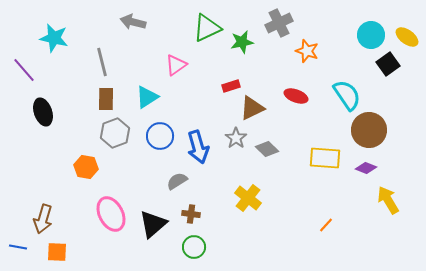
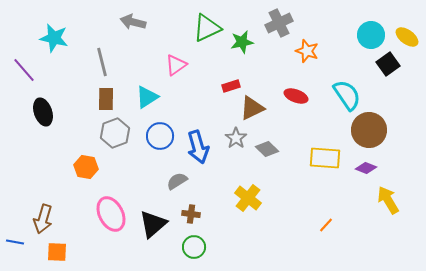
blue line: moved 3 px left, 5 px up
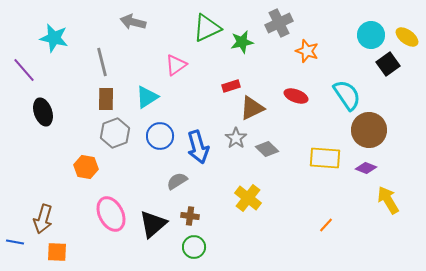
brown cross: moved 1 px left, 2 px down
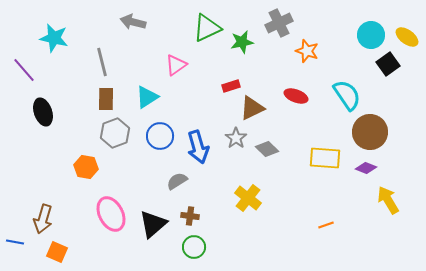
brown circle: moved 1 px right, 2 px down
orange line: rotated 28 degrees clockwise
orange square: rotated 20 degrees clockwise
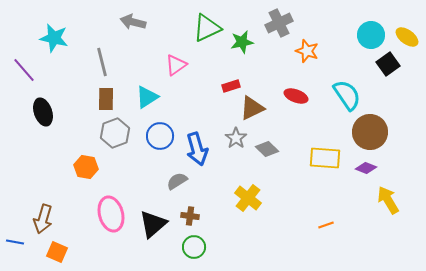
blue arrow: moved 1 px left, 2 px down
pink ellipse: rotated 12 degrees clockwise
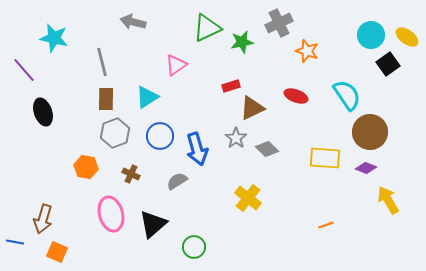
brown cross: moved 59 px left, 42 px up; rotated 18 degrees clockwise
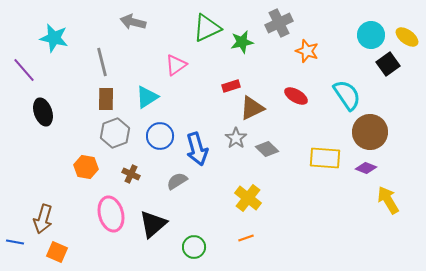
red ellipse: rotated 10 degrees clockwise
orange line: moved 80 px left, 13 px down
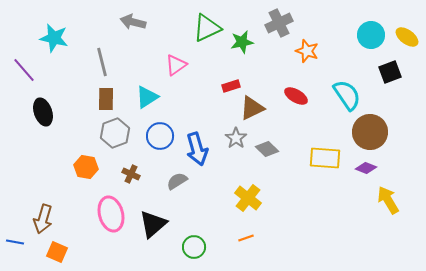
black square: moved 2 px right, 8 px down; rotated 15 degrees clockwise
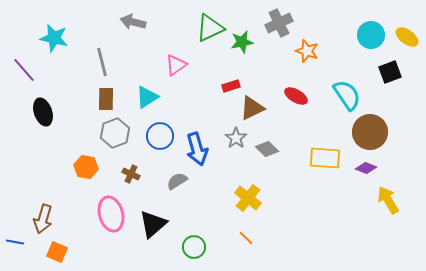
green triangle: moved 3 px right
orange line: rotated 63 degrees clockwise
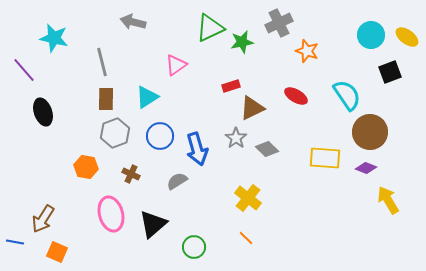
brown arrow: rotated 16 degrees clockwise
